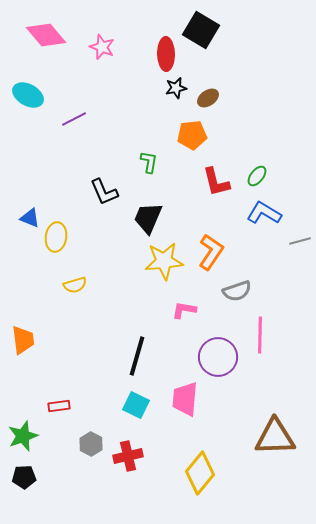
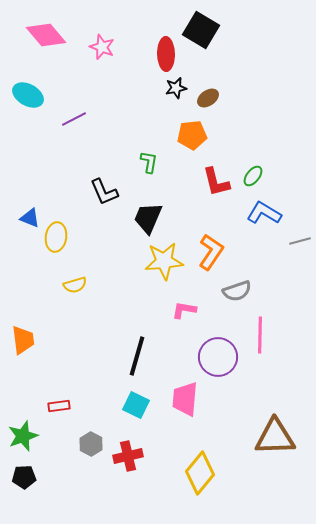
green ellipse: moved 4 px left
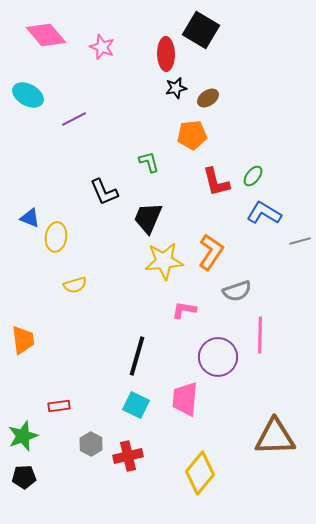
green L-shape: rotated 25 degrees counterclockwise
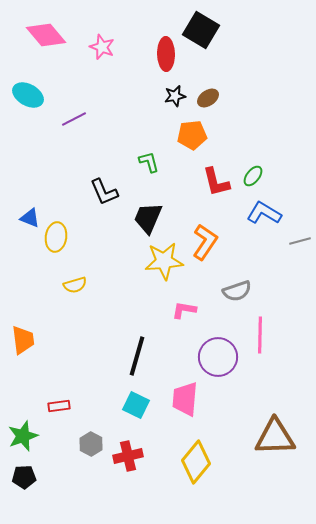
black star: moved 1 px left, 8 px down
orange L-shape: moved 6 px left, 10 px up
yellow diamond: moved 4 px left, 11 px up
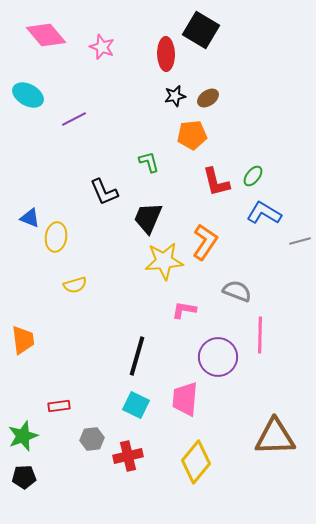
gray semicircle: rotated 140 degrees counterclockwise
gray hexagon: moved 1 px right, 5 px up; rotated 25 degrees clockwise
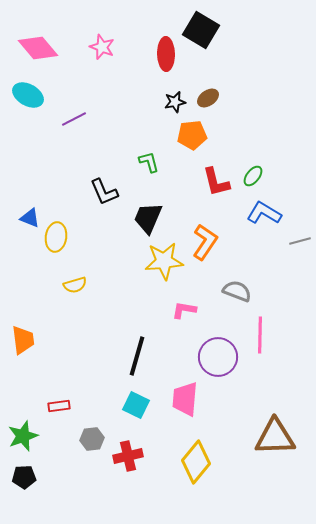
pink diamond: moved 8 px left, 13 px down
black star: moved 6 px down
